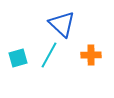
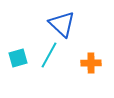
orange cross: moved 8 px down
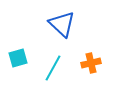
cyan line: moved 4 px right, 13 px down
orange cross: rotated 12 degrees counterclockwise
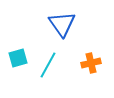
blue triangle: rotated 12 degrees clockwise
cyan line: moved 5 px left, 3 px up
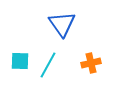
cyan square: moved 2 px right, 3 px down; rotated 18 degrees clockwise
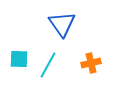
cyan square: moved 1 px left, 2 px up
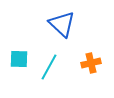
blue triangle: rotated 12 degrees counterclockwise
cyan line: moved 1 px right, 2 px down
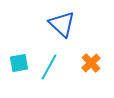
cyan square: moved 4 px down; rotated 12 degrees counterclockwise
orange cross: rotated 30 degrees counterclockwise
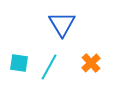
blue triangle: rotated 16 degrees clockwise
cyan square: rotated 18 degrees clockwise
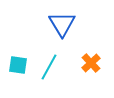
cyan square: moved 1 px left, 2 px down
